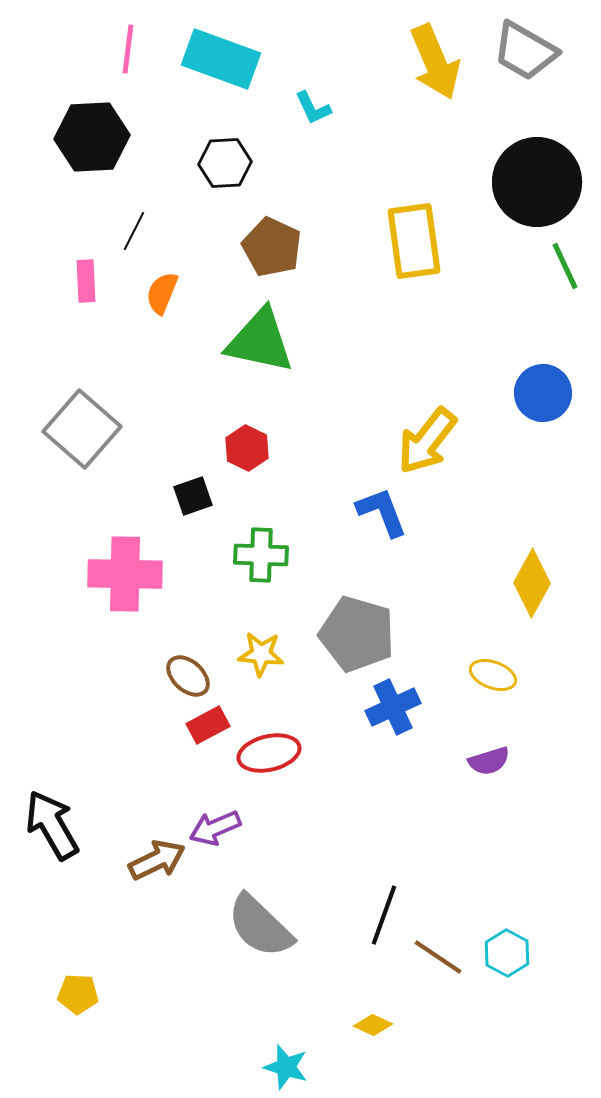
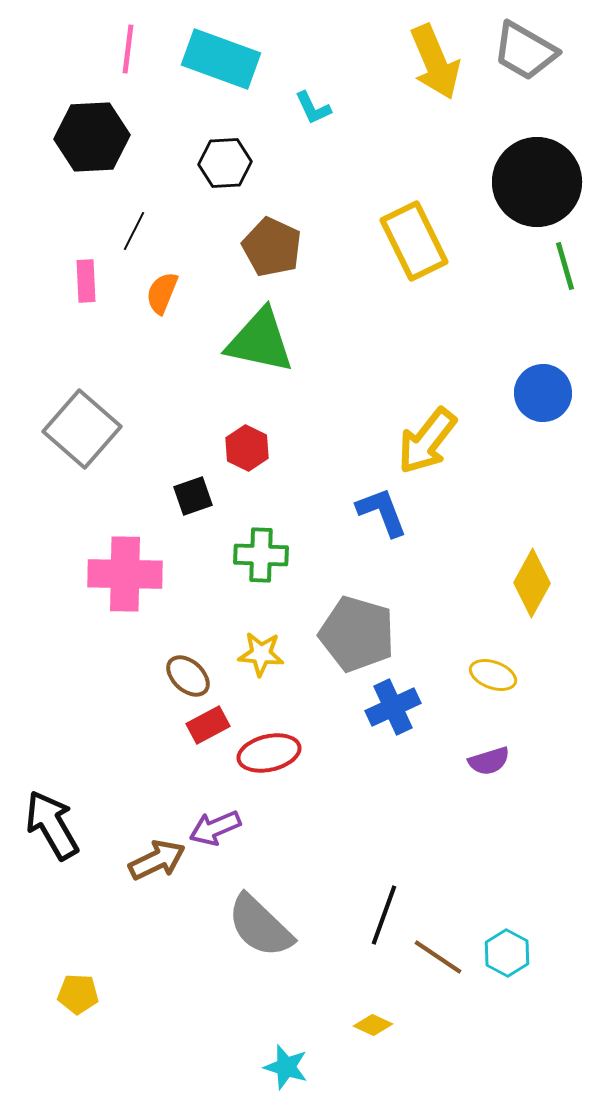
yellow rectangle at (414, 241): rotated 18 degrees counterclockwise
green line at (565, 266): rotated 9 degrees clockwise
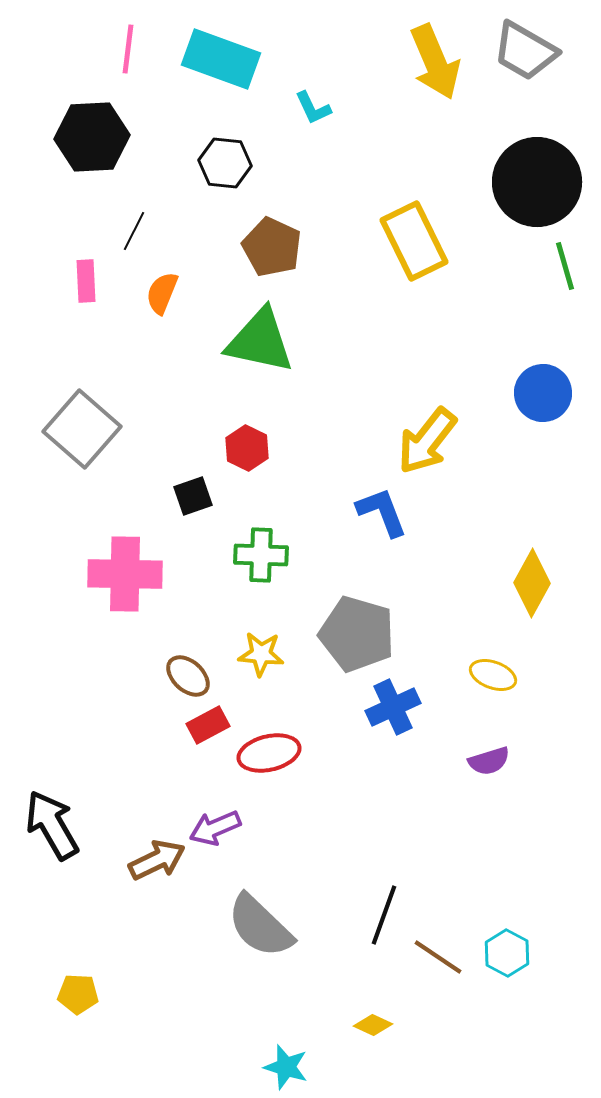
black hexagon at (225, 163): rotated 9 degrees clockwise
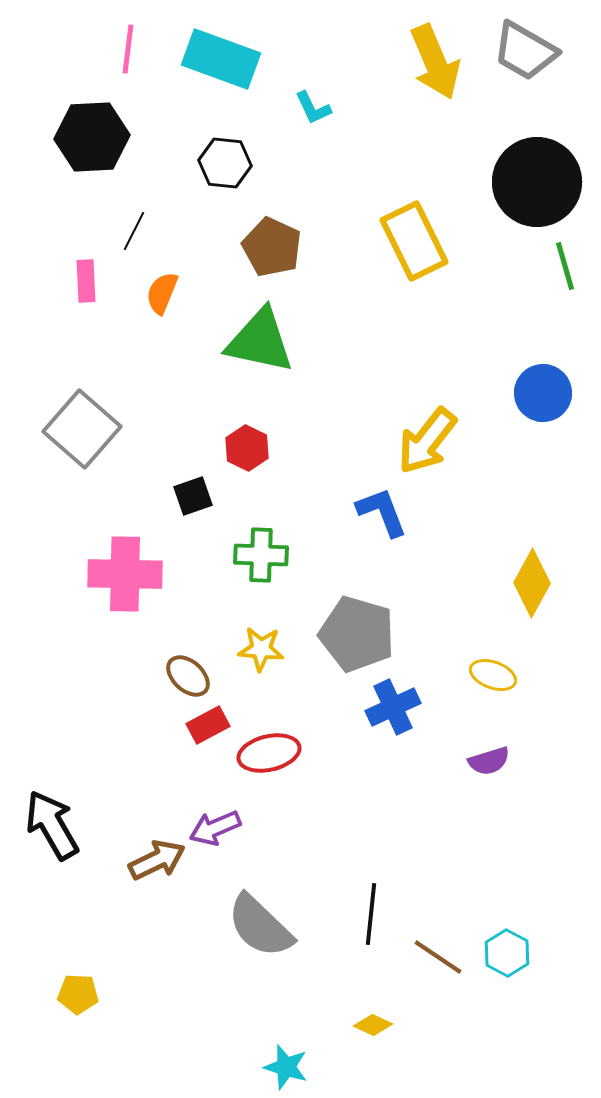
yellow star at (261, 654): moved 5 px up
black line at (384, 915): moved 13 px left, 1 px up; rotated 14 degrees counterclockwise
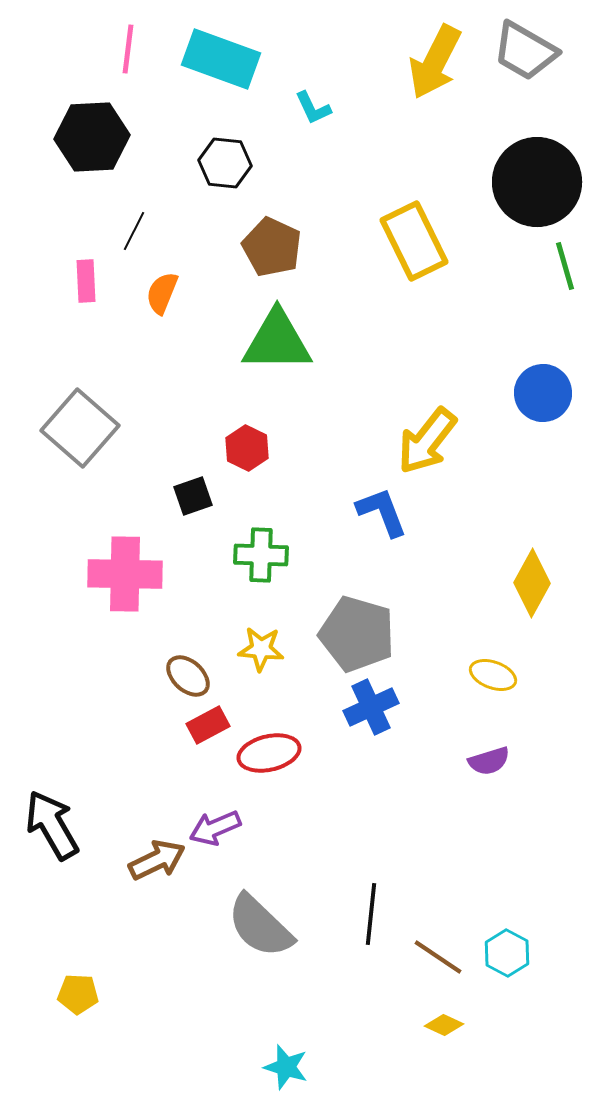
yellow arrow at (435, 62): rotated 50 degrees clockwise
green triangle at (260, 341): moved 17 px right; rotated 12 degrees counterclockwise
gray square at (82, 429): moved 2 px left, 1 px up
blue cross at (393, 707): moved 22 px left
yellow diamond at (373, 1025): moved 71 px right
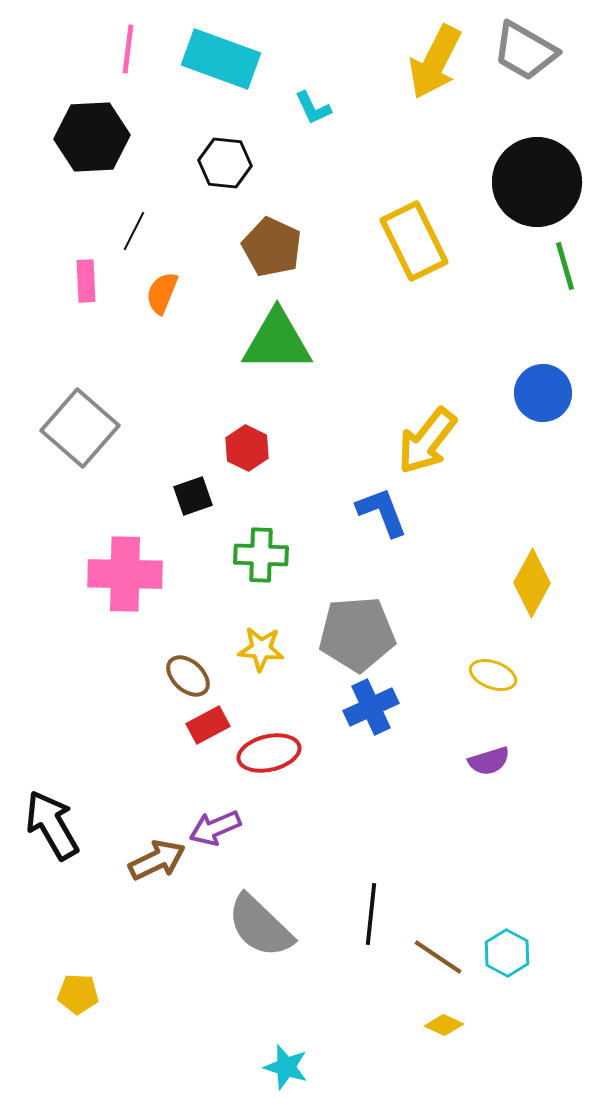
gray pentagon at (357, 634): rotated 20 degrees counterclockwise
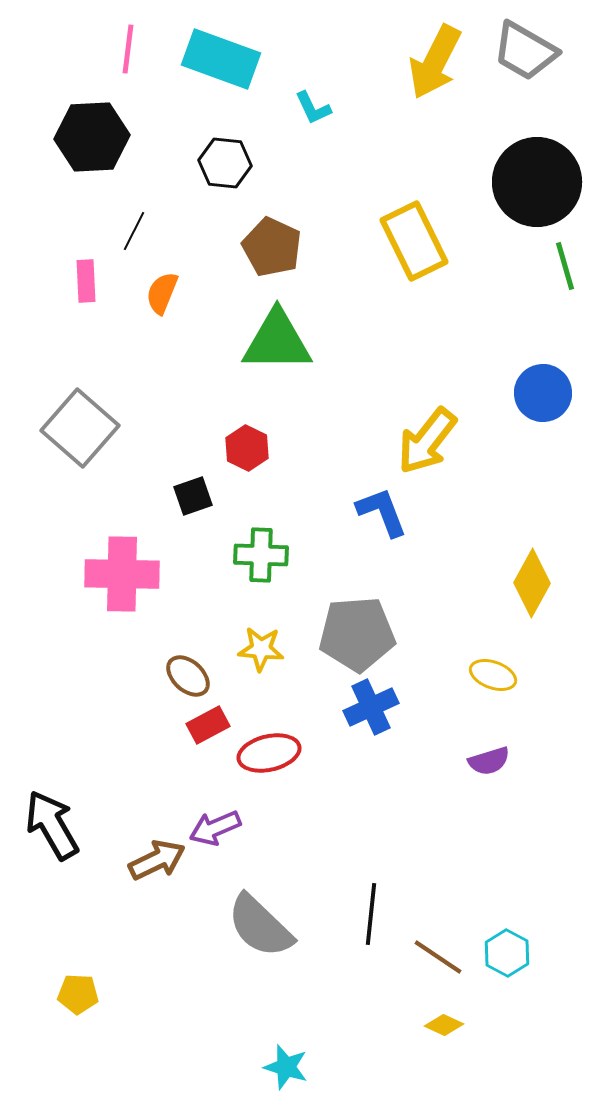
pink cross at (125, 574): moved 3 px left
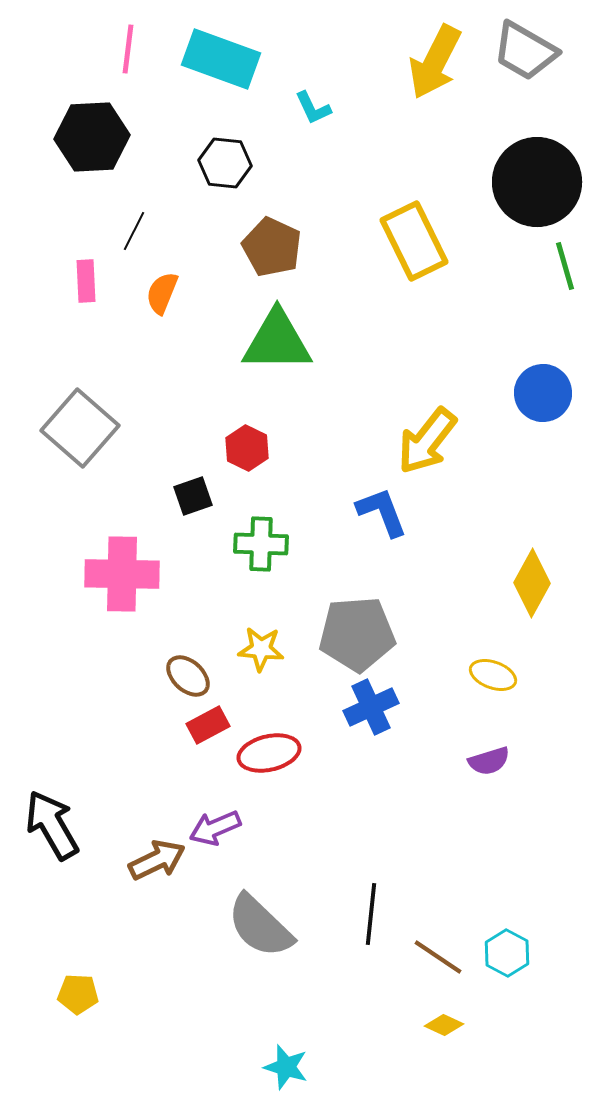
green cross at (261, 555): moved 11 px up
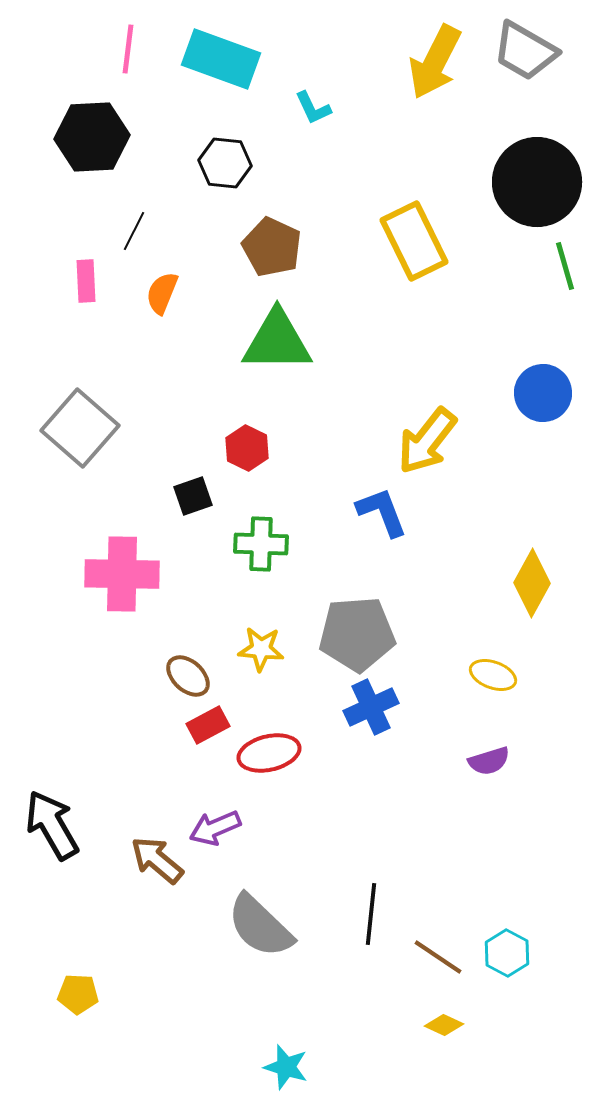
brown arrow at (157, 860): rotated 114 degrees counterclockwise
